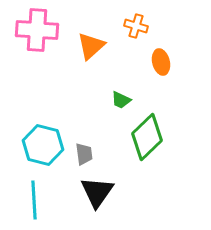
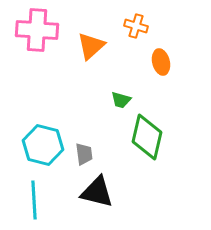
green trapezoid: rotated 10 degrees counterclockwise
green diamond: rotated 33 degrees counterclockwise
black triangle: rotated 51 degrees counterclockwise
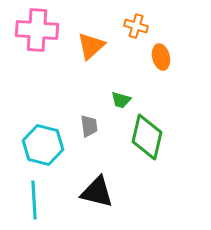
orange ellipse: moved 5 px up
gray trapezoid: moved 5 px right, 28 px up
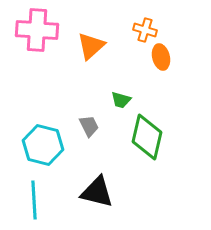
orange cross: moved 9 px right, 4 px down
gray trapezoid: rotated 20 degrees counterclockwise
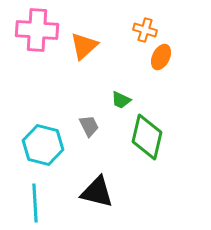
orange triangle: moved 7 px left
orange ellipse: rotated 40 degrees clockwise
green trapezoid: rotated 10 degrees clockwise
cyan line: moved 1 px right, 3 px down
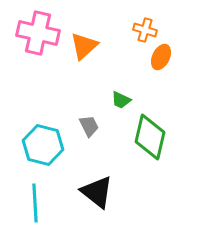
pink cross: moved 1 px right, 3 px down; rotated 9 degrees clockwise
green diamond: moved 3 px right
black triangle: rotated 24 degrees clockwise
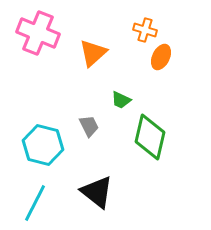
pink cross: rotated 9 degrees clockwise
orange triangle: moved 9 px right, 7 px down
cyan line: rotated 30 degrees clockwise
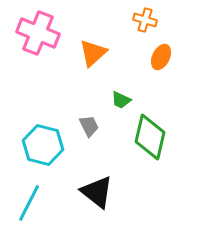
orange cross: moved 10 px up
cyan line: moved 6 px left
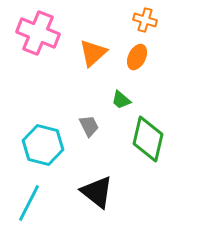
orange ellipse: moved 24 px left
green trapezoid: rotated 15 degrees clockwise
green diamond: moved 2 px left, 2 px down
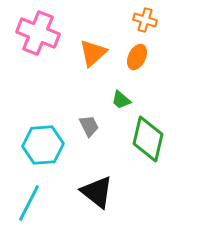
cyan hexagon: rotated 18 degrees counterclockwise
